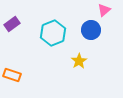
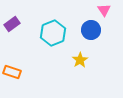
pink triangle: rotated 24 degrees counterclockwise
yellow star: moved 1 px right, 1 px up
orange rectangle: moved 3 px up
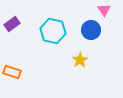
cyan hexagon: moved 2 px up; rotated 25 degrees counterclockwise
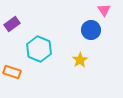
cyan hexagon: moved 14 px left, 18 px down; rotated 10 degrees clockwise
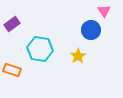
pink triangle: moved 1 px down
cyan hexagon: moved 1 px right; rotated 15 degrees counterclockwise
yellow star: moved 2 px left, 4 px up
orange rectangle: moved 2 px up
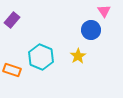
purple rectangle: moved 4 px up; rotated 14 degrees counterclockwise
cyan hexagon: moved 1 px right, 8 px down; rotated 15 degrees clockwise
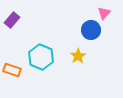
pink triangle: moved 2 px down; rotated 16 degrees clockwise
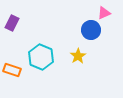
pink triangle: rotated 24 degrees clockwise
purple rectangle: moved 3 px down; rotated 14 degrees counterclockwise
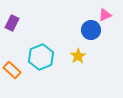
pink triangle: moved 1 px right, 2 px down
cyan hexagon: rotated 15 degrees clockwise
orange rectangle: rotated 24 degrees clockwise
